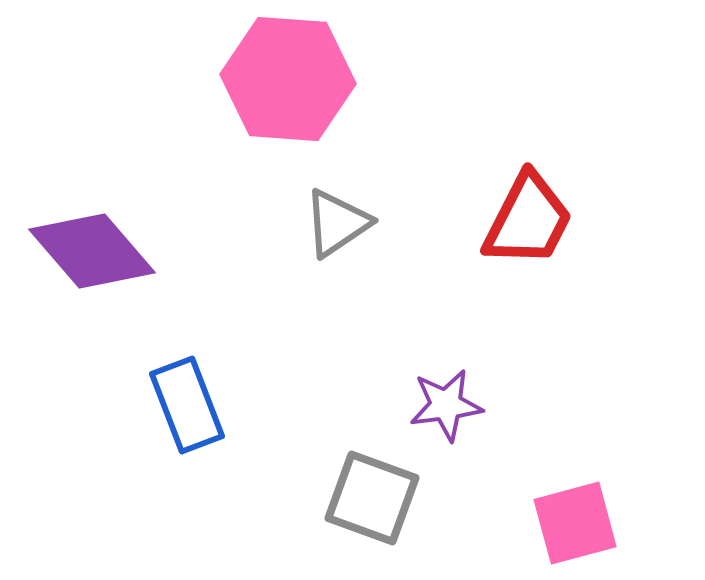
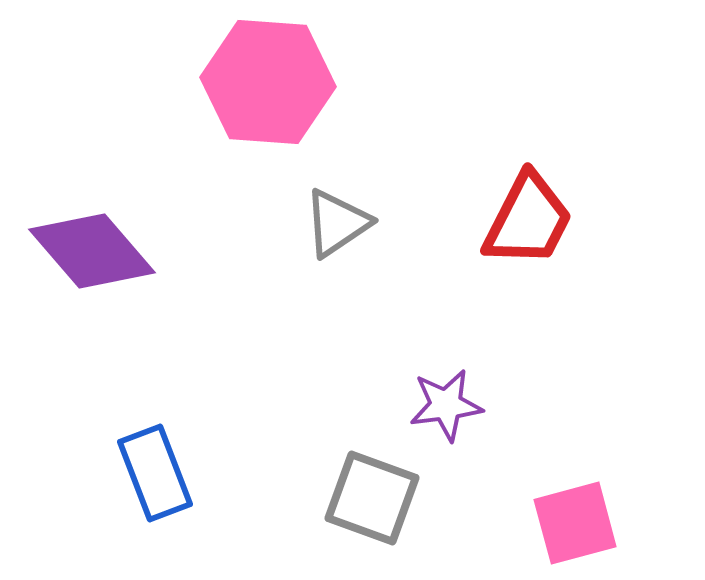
pink hexagon: moved 20 px left, 3 px down
blue rectangle: moved 32 px left, 68 px down
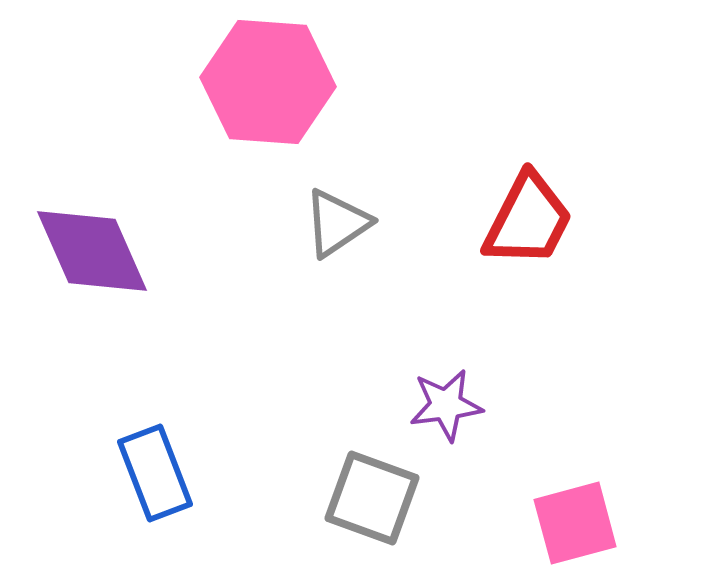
purple diamond: rotated 17 degrees clockwise
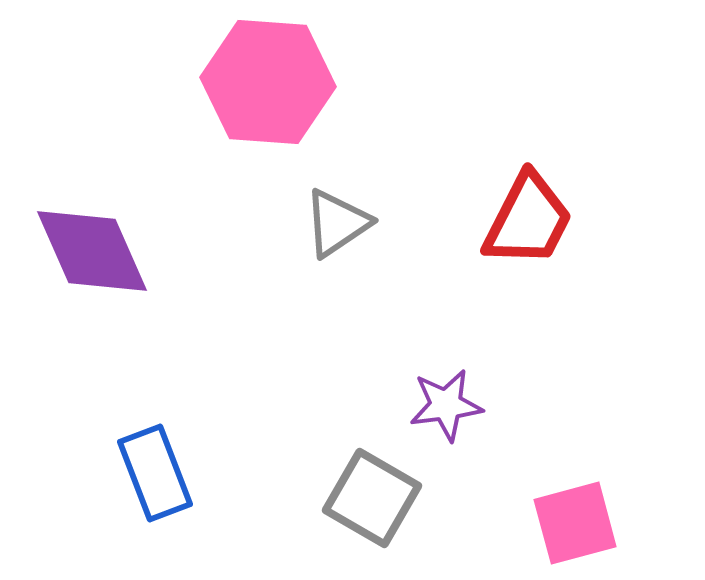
gray square: rotated 10 degrees clockwise
